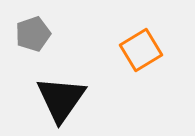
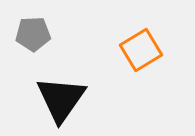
gray pentagon: rotated 16 degrees clockwise
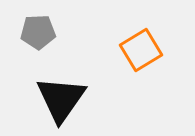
gray pentagon: moved 5 px right, 2 px up
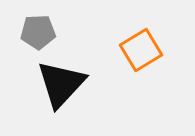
black triangle: moved 15 px up; rotated 8 degrees clockwise
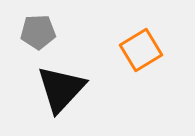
black triangle: moved 5 px down
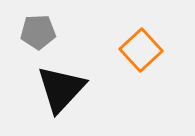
orange square: rotated 12 degrees counterclockwise
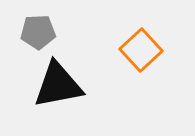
black triangle: moved 3 px left, 4 px up; rotated 36 degrees clockwise
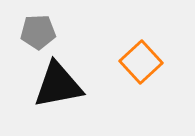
orange square: moved 12 px down
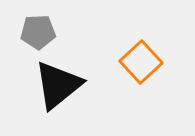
black triangle: rotated 28 degrees counterclockwise
